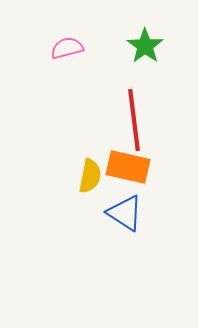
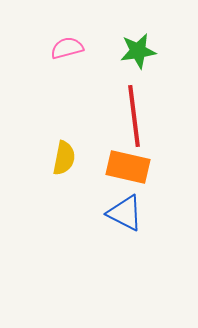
green star: moved 7 px left, 5 px down; rotated 27 degrees clockwise
red line: moved 4 px up
yellow semicircle: moved 26 px left, 18 px up
blue triangle: rotated 6 degrees counterclockwise
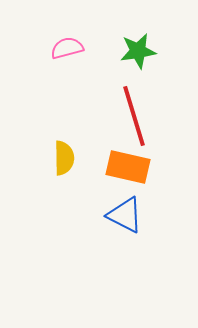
red line: rotated 10 degrees counterclockwise
yellow semicircle: rotated 12 degrees counterclockwise
blue triangle: moved 2 px down
